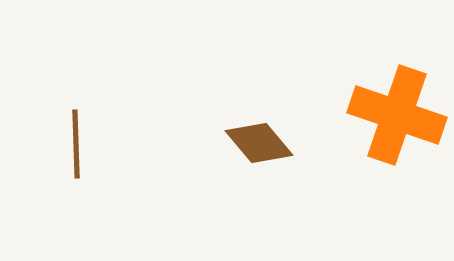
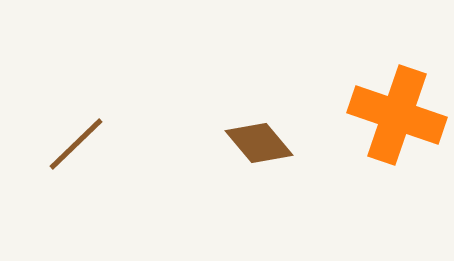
brown line: rotated 48 degrees clockwise
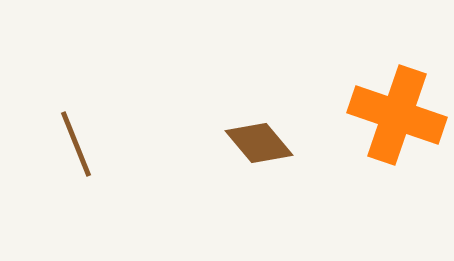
brown line: rotated 68 degrees counterclockwise
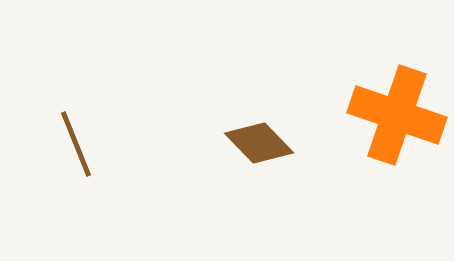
brown diamond: rotated 4 degrees counterclockwise
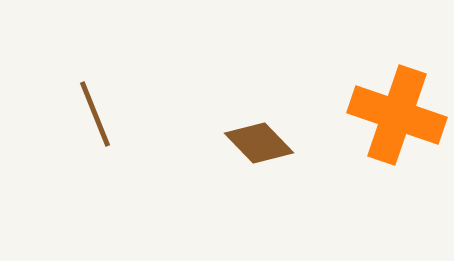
brown line: moved 19 px right, 30 px up
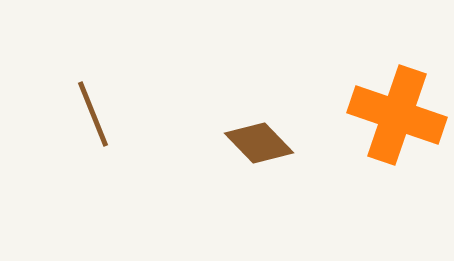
brown line: moved 2 px left
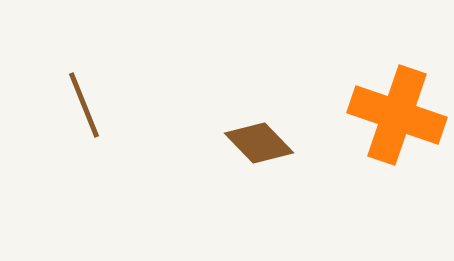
brown line: moved 9 px left, 9 px up
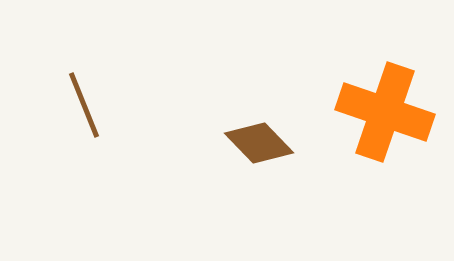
orange cross: moved 12 px left, 3 px up
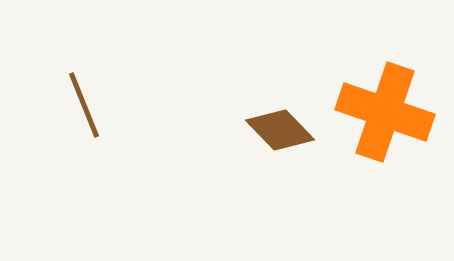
brown diamond: moved 21 px right, 13 px up
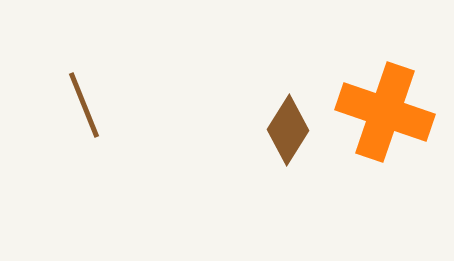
brown diamond: moved 8 px right; rotated 76 degrees clockwise
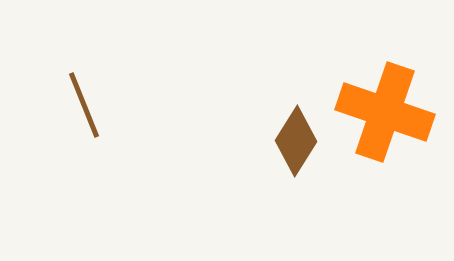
brown diamond: moved 8 px right, 11 px down
